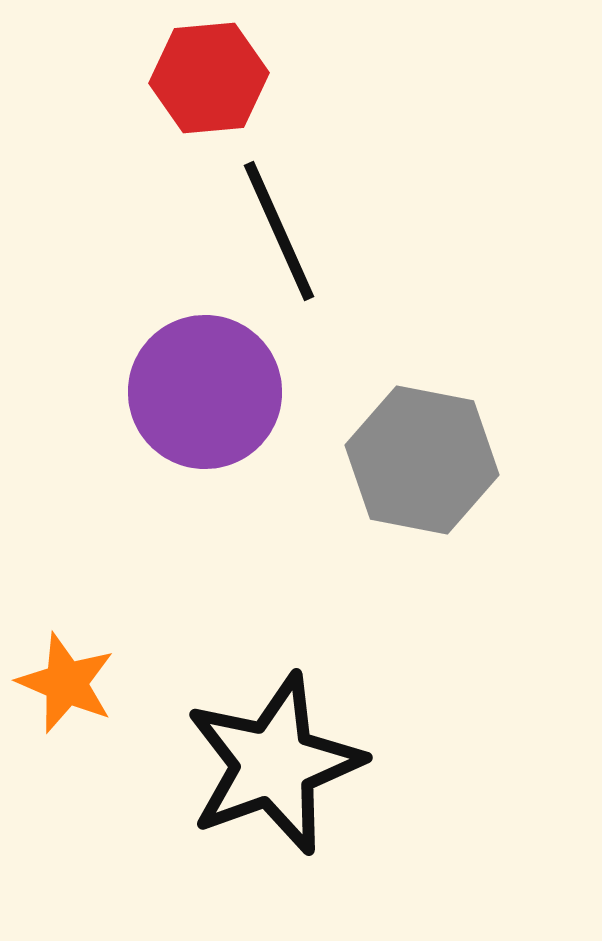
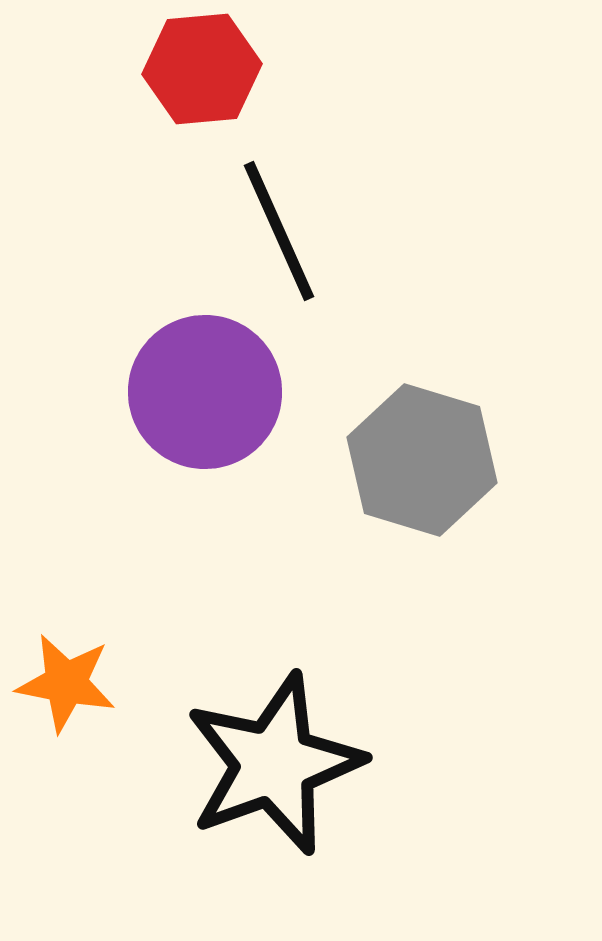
red hexagon: moved 7 px left, 9 px up
gray hexagon: rotated 6 degrees clockwise
orange star: rotated 12 degrees counterclockwise
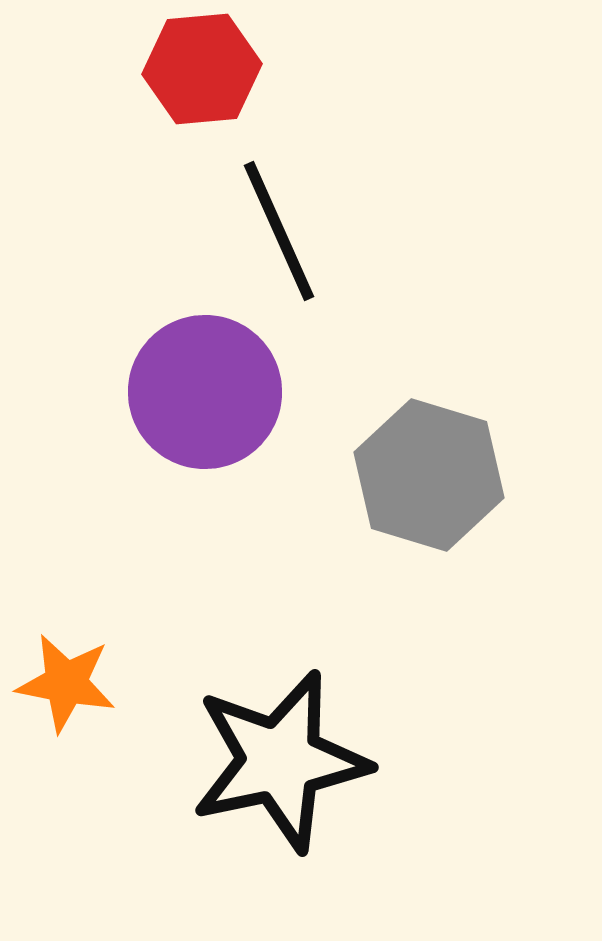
gray hexagon: moved 7 px right, 15 px down
black star: moved 6 px right, 3 px up; rotated 8 degrees clockwise
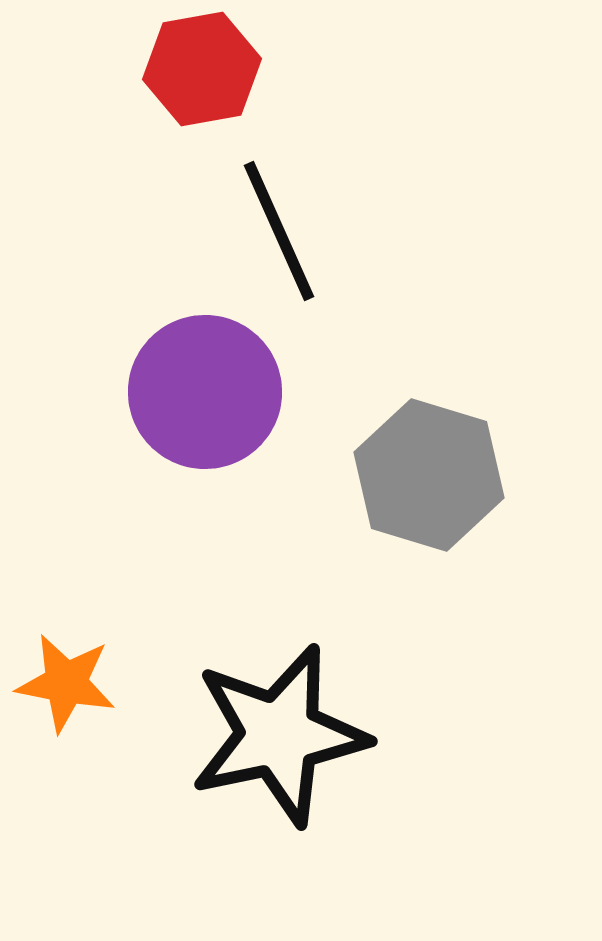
red hexagon: rotated 5 degrees counterclockwise
black star: moved 1 px left, 26 px up
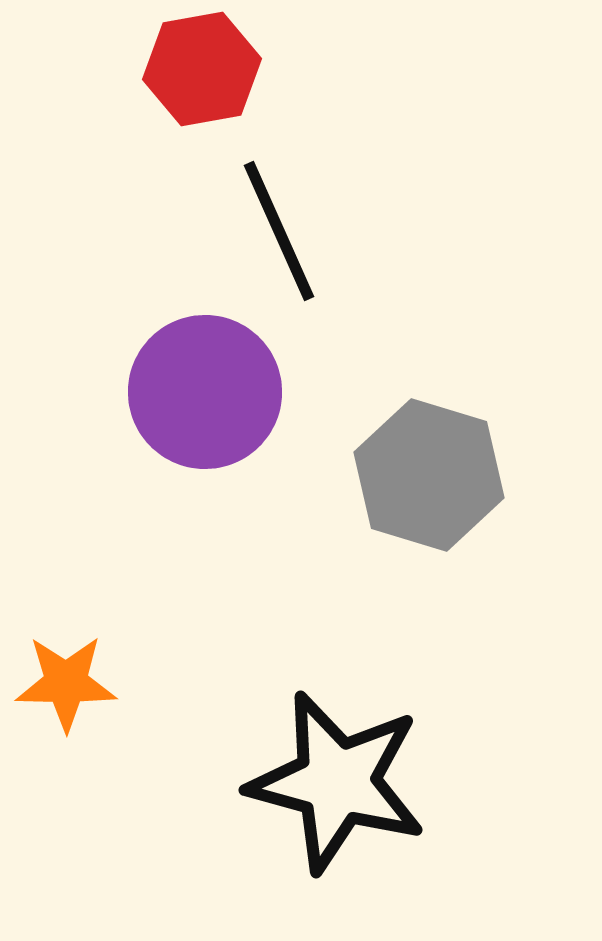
orange star: rotated 10 degrees counterclockwise
black star: moved 58 px right, 47 px down; rotated 27 degrees clockwise
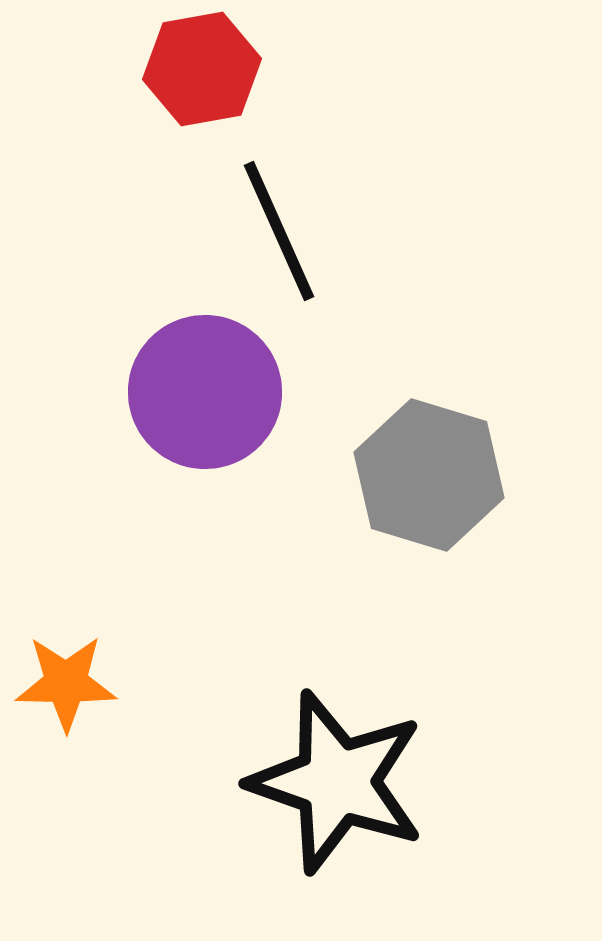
black star: rotated 4 degrees clockwise
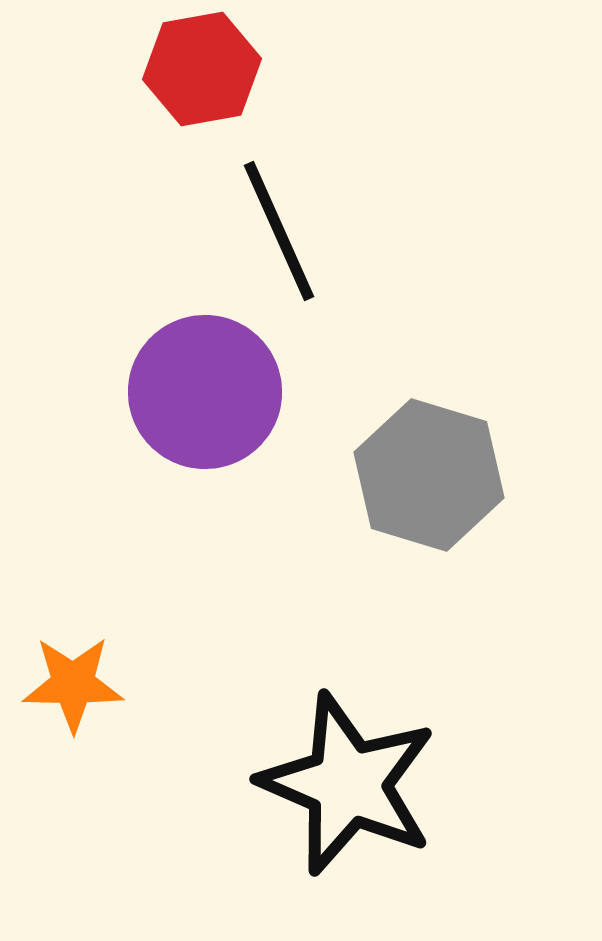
orange star: moved 7 px right, 1 px down
black star: moved 11 px right, 2 px down; rotated 4 degrees clockwise
